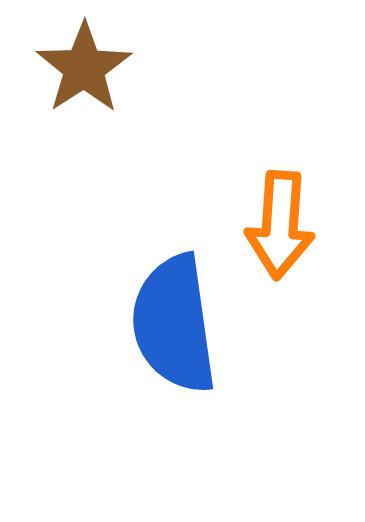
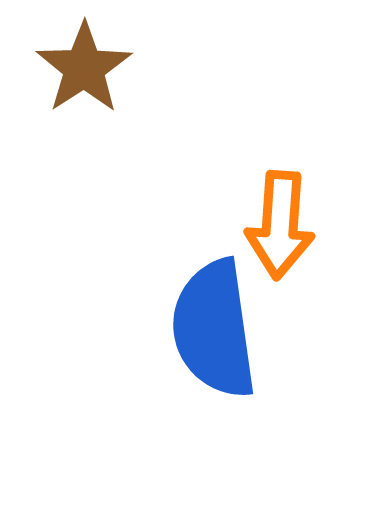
blue semicircle: moved 40 px right, 5 px down
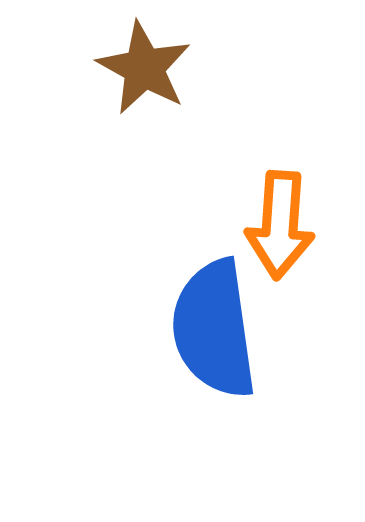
brown star: moved 60 px right; rotated 10 degrees counterclockwise
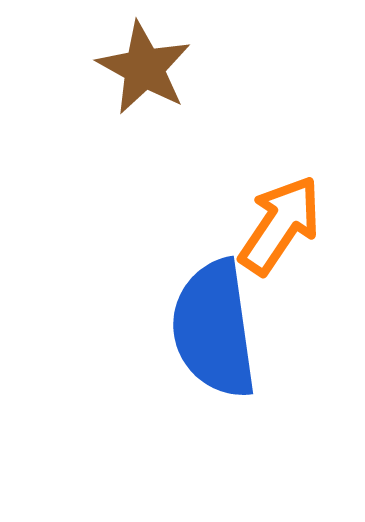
orange arrow: rotated 150 degrees counterclockwise
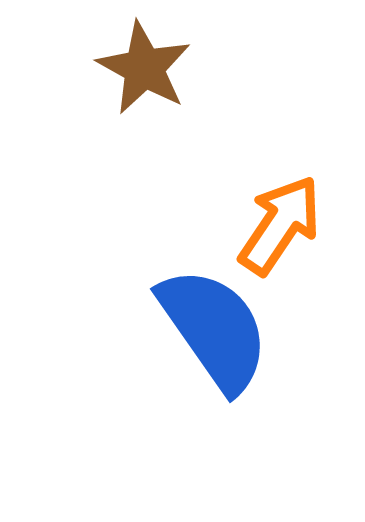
blue semicircle: rotated 153 degrees clockwise
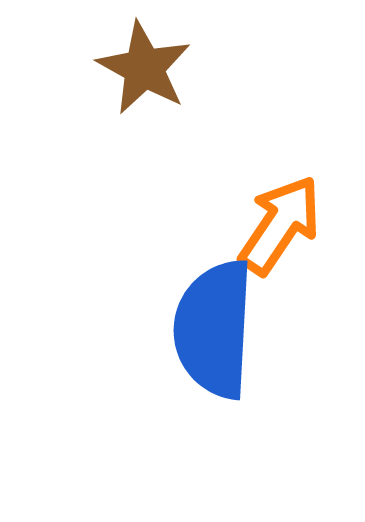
blue semicircle: rotated 142 degrees counterclockwise
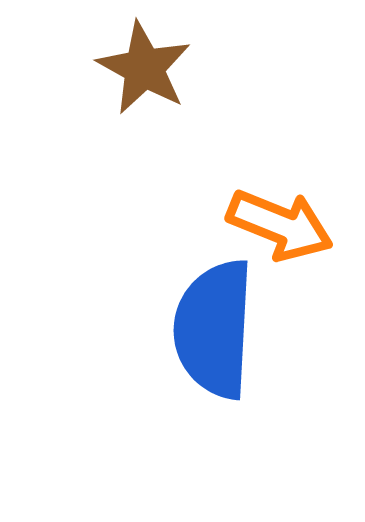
orange arrow: rotated 78 degrees clockwise
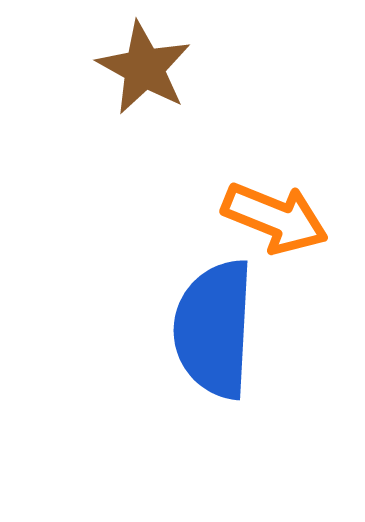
orange arrow: moved 5 px left, 7 px up
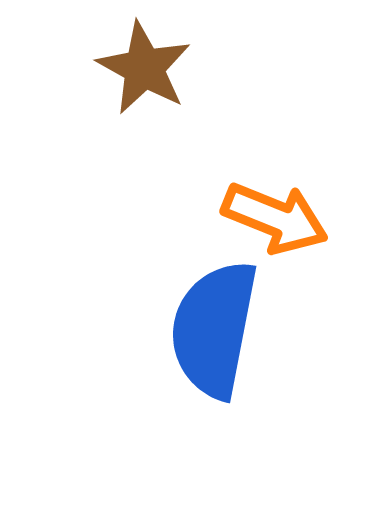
blue semicircle: rotated 8 degrees clockwise
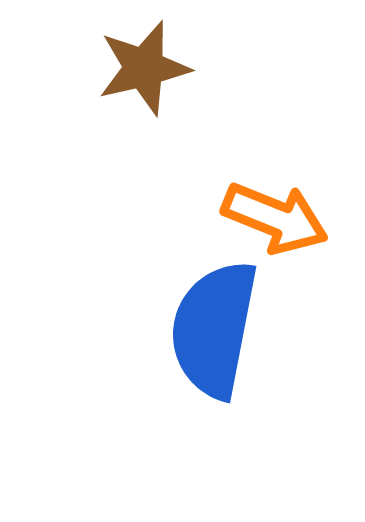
brown star: rotated 30 degrees clockwise
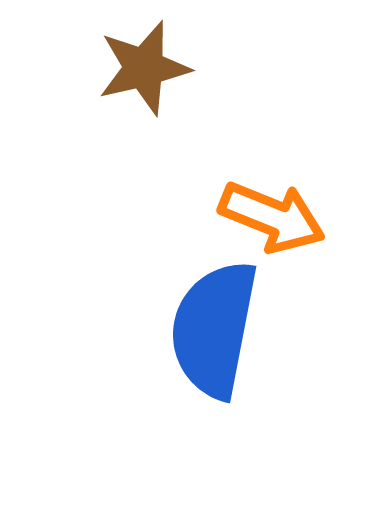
orange arrow: moved 3 px left, 1 px up
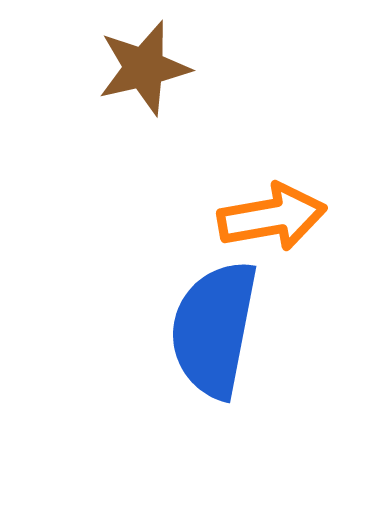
orange arrow: rotated 32 degrees counterclockwise
